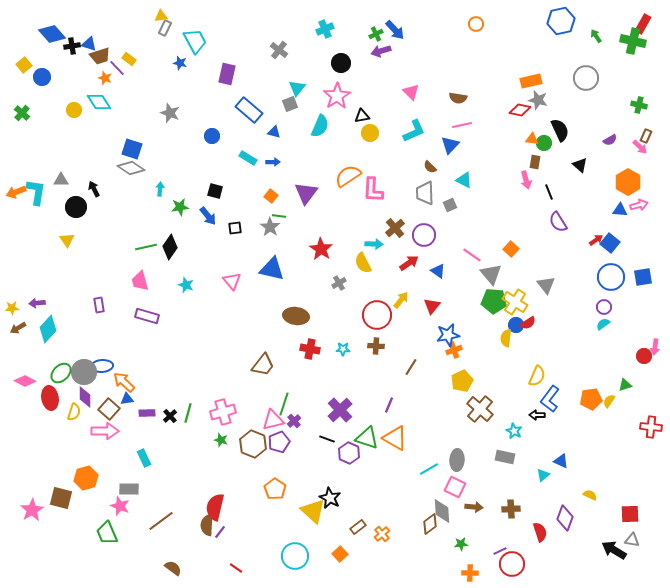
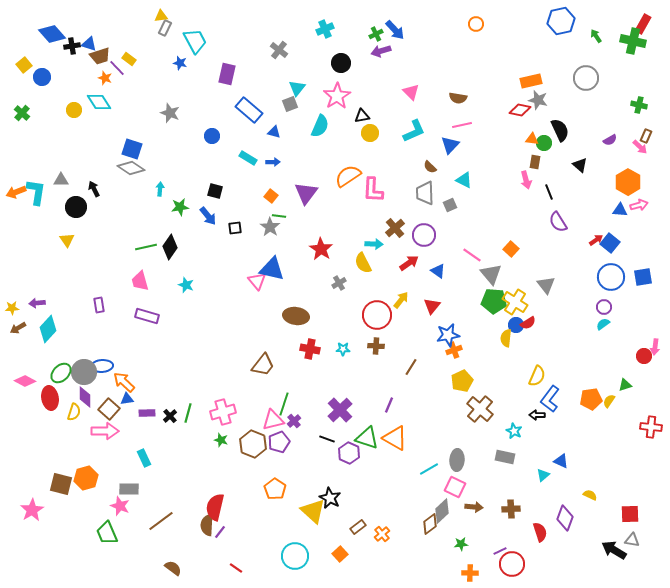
pink triangle at (232, 281): moved 25 px right
brown square at (61, 498): moved 14 px up
gray diamond at (442, 511): rotated 50 degrees clockwise
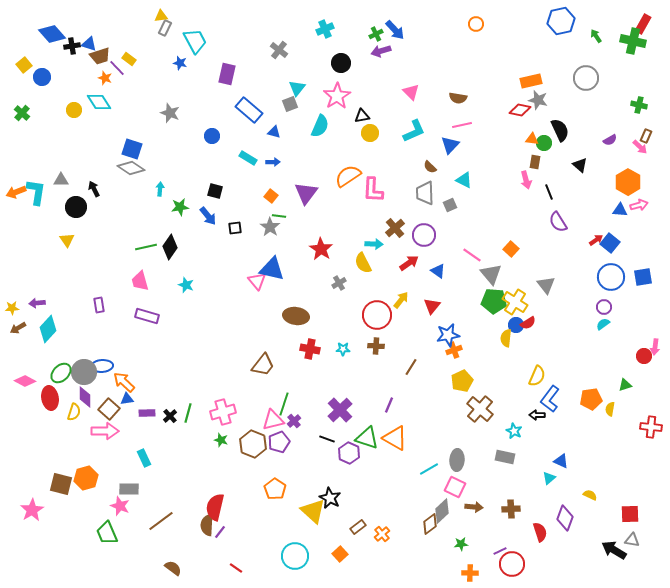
yellow semicircle at (609, 401): moved 1 px right, 8 px down; rotated 24 degrees counterclockwise
cyan triangle at (543, 475): moved 6 px right, 3 px down
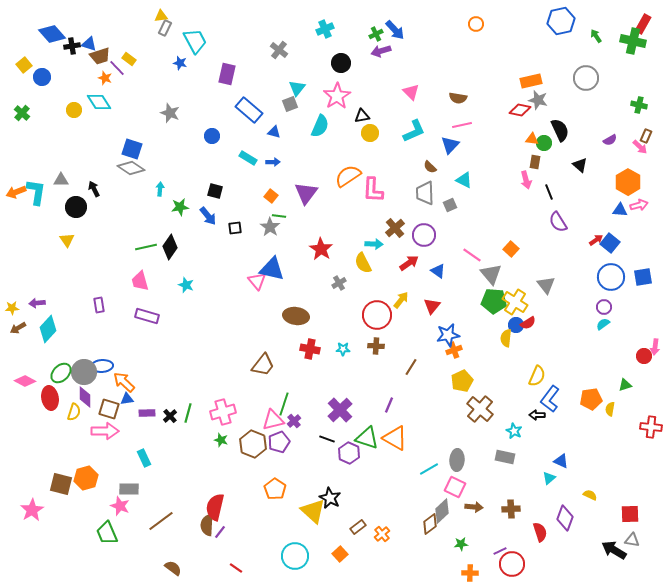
brown square at (109, 409): rotated 25 degrees counterclockwise
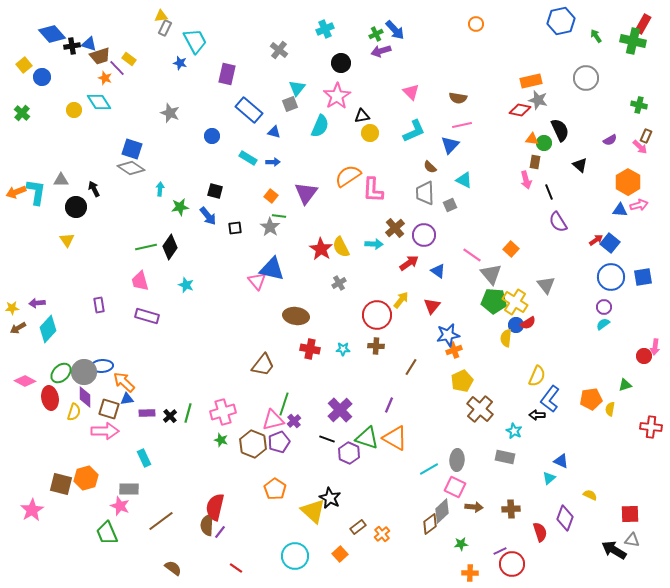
yellow semicircle at (363, 263): moved 22 px left, 16 px up
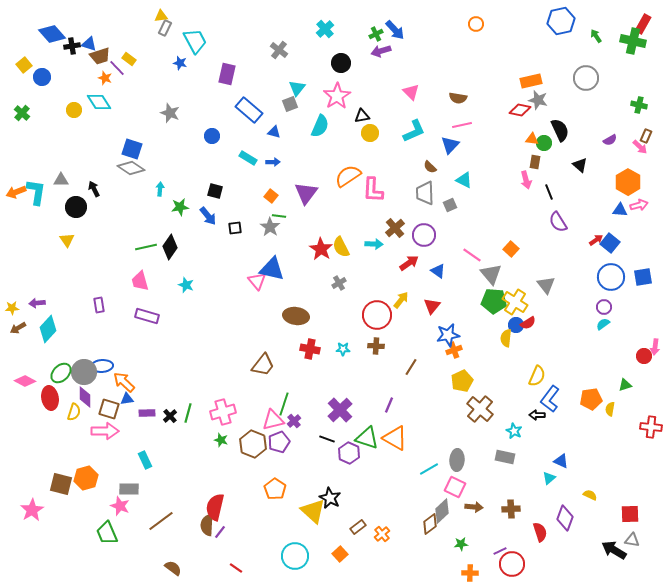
cyan cross at (325, 29): rotated 18 degrees counterclockwise
cyan rectangle at (144, 458): moved 1 px right, 2 px down
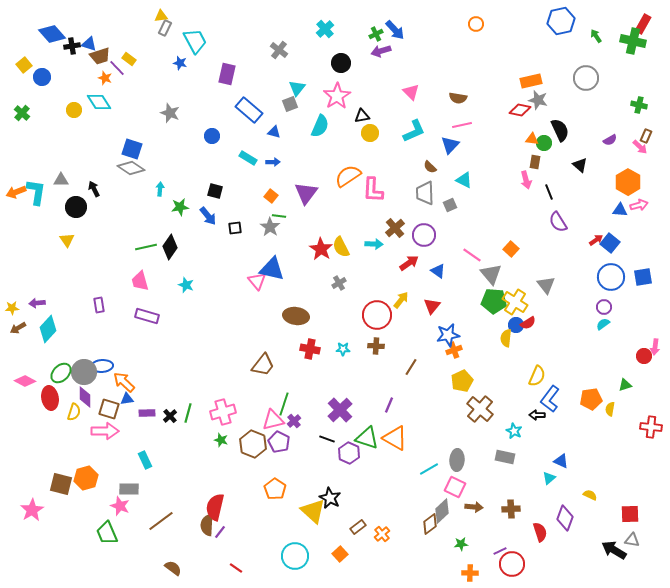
purple pentagon at (279, 442): rotated 25 degrees counterclockwise
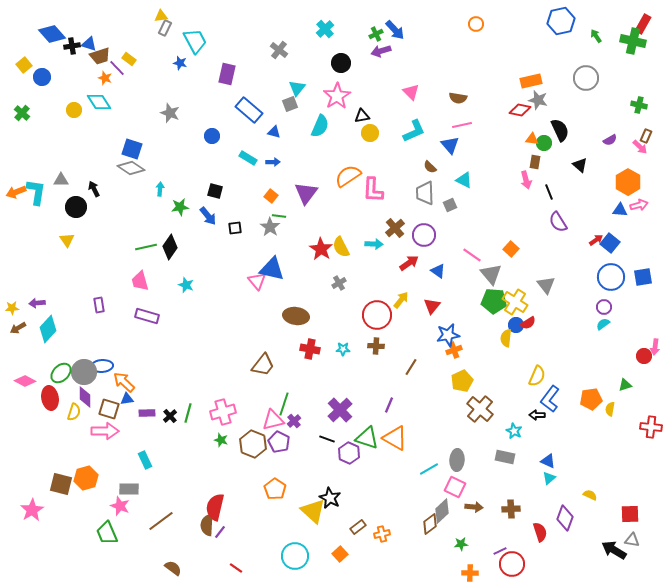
blue triangle at (450, 145): rotated 24 degrees counterclockwise
blue triangle at (561, 461): moved 13 px left
orange cross at (382, 534): rotated 28 degrees clockwise
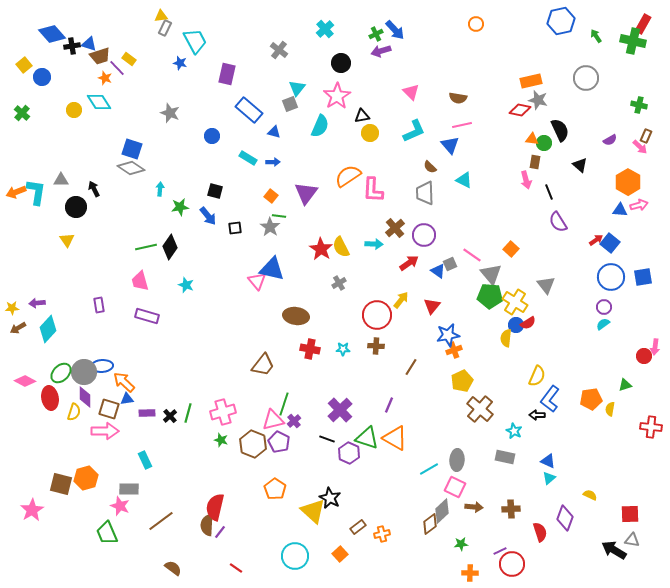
gray square at (450, 205): moved 59 px down
green pentagon at (494, 301): moved 4 px left, 5 px up
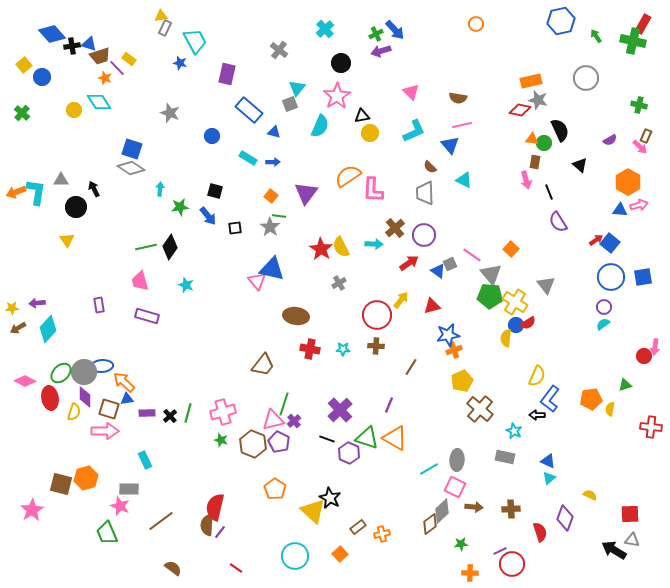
red triangle at (432, 306): rotated 36 degrees clockwise
